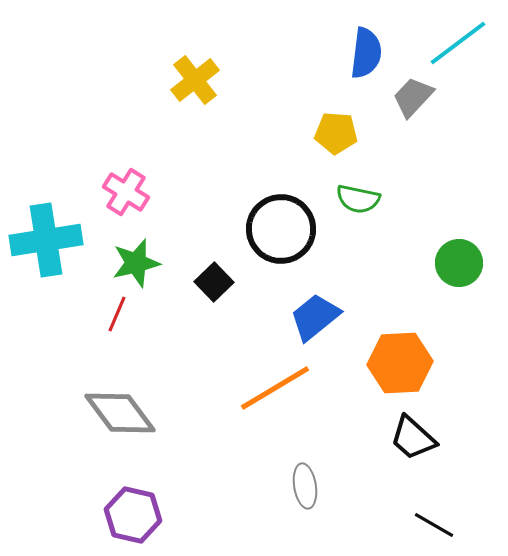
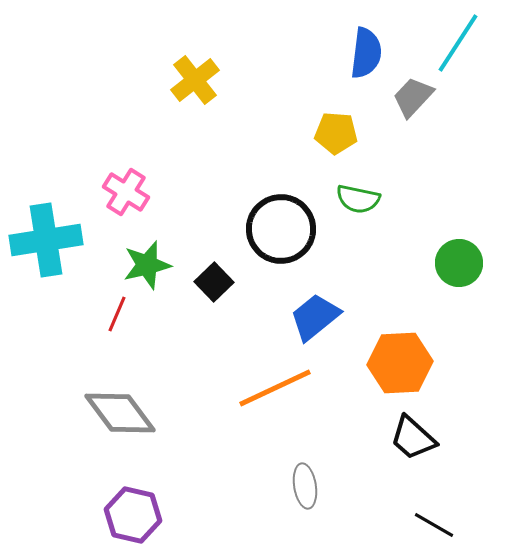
cyan line: rotated 20 degrees counterclockwise
green star: moved 11 px right, 2 px down
orange line: rotated 6 degrees clockwise
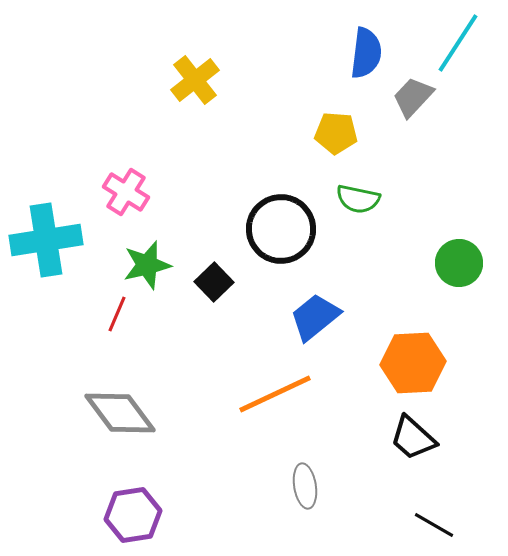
orange hexagon: moved 13 px right
orange line: moved 6 px down
purple hexagon: rotated 22 degrees counterclockwise
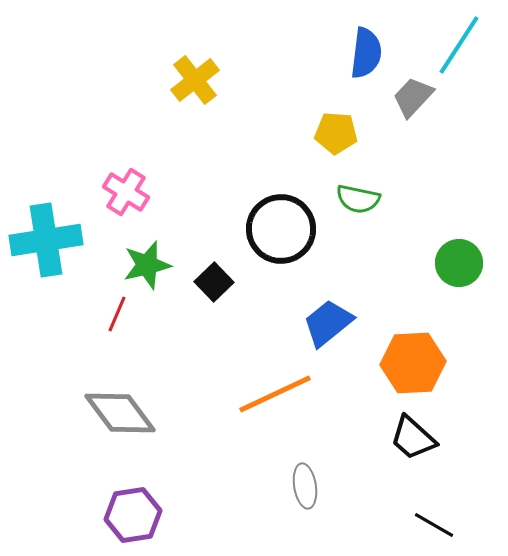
cyan line: moved 1 px right, 2 px down
blue trapezoid: moved 13 px right, 6 px down
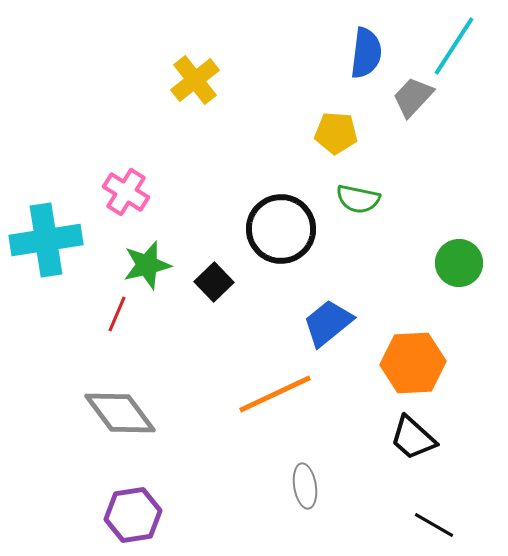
cyan line: moved 5 px left, 1 px down
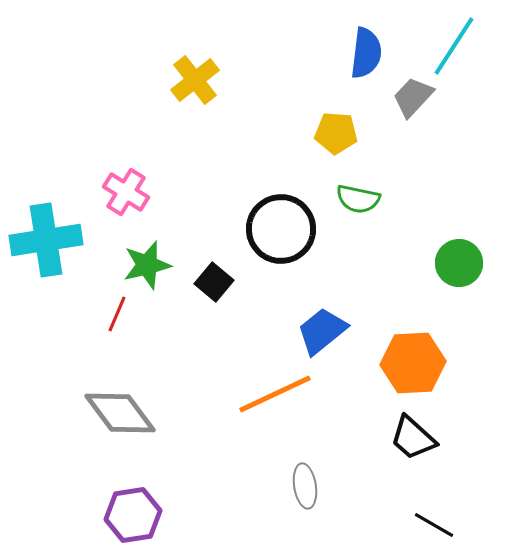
black square: rotated 6 degrees counterclockwise
blue trapezoid: moved 6 px left, 8 px down
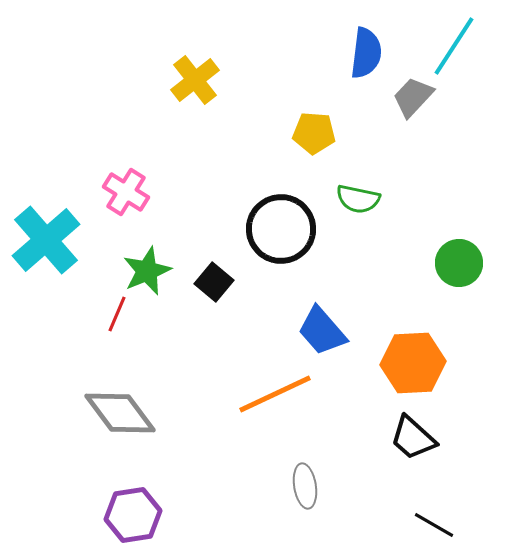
yellow pentagon: moved 22 px left
cyan cross: rotated 32 degrees counterclockwise
green star: moved 6 px down; rotated 9 degrees counterclockwise
blue trapezoid: rotated 92 degrees counterclockwise
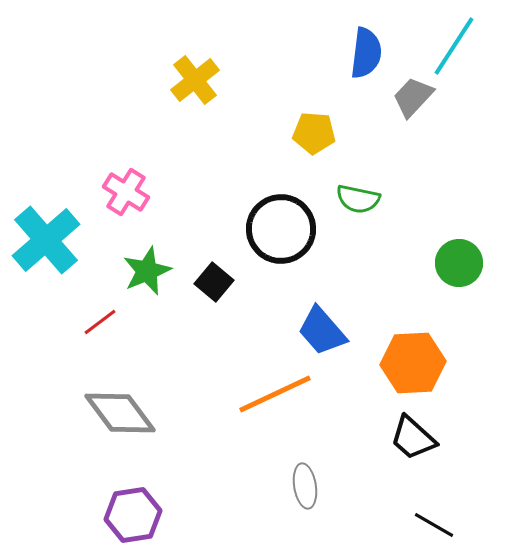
red line: moved 17 px left, 8 px down; rotated 30 degrees clockwise
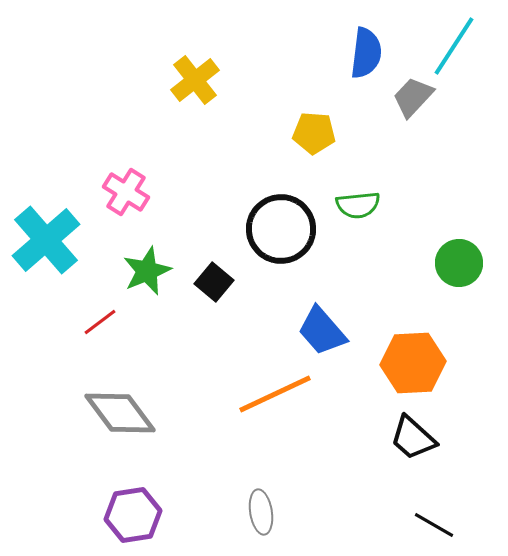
green semicircle: moved 6 px down; rotated 18 degrees counterclockwise
gray ellipse: moved 44 px left, 26 px down
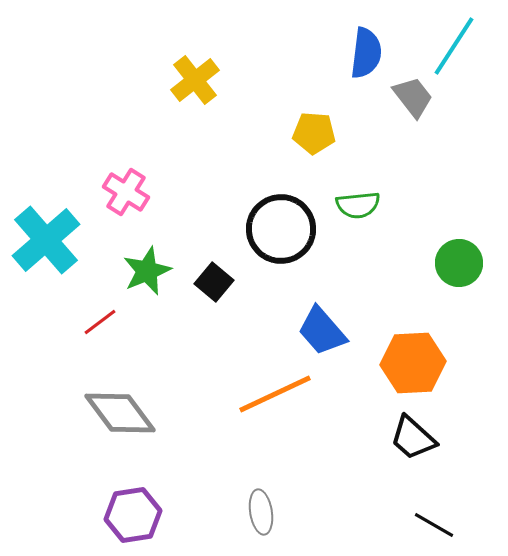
gray trapezoid: rotated 99 degrees clockwise
